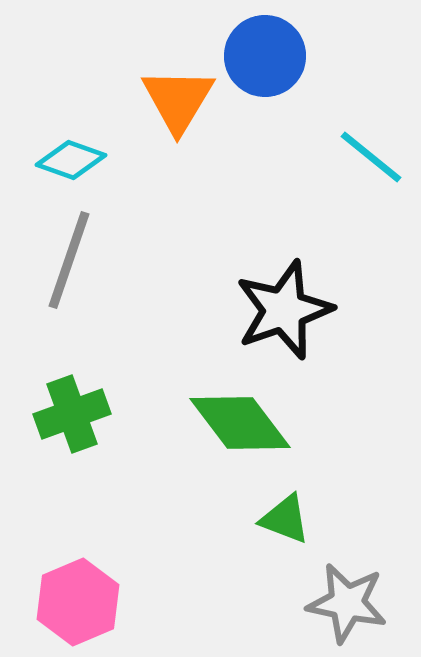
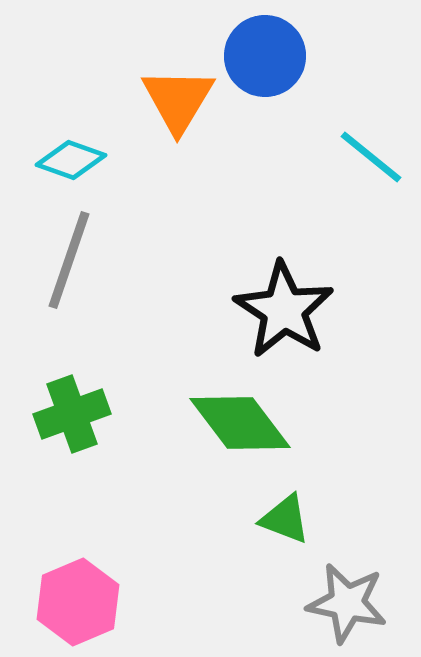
black star: rotated 20 degrees counterclockwise
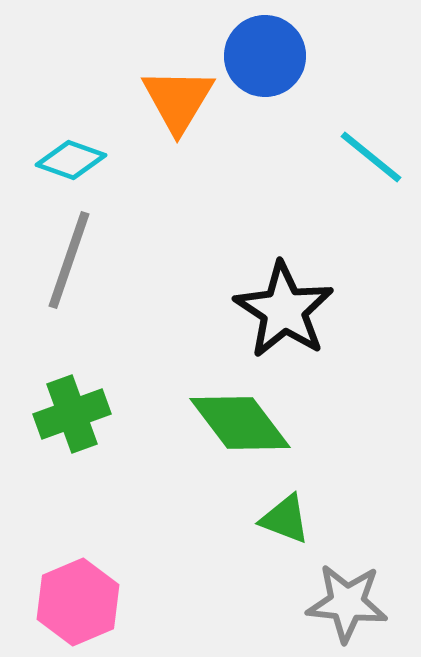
gray star: rotated 6 degrees counterclockwise
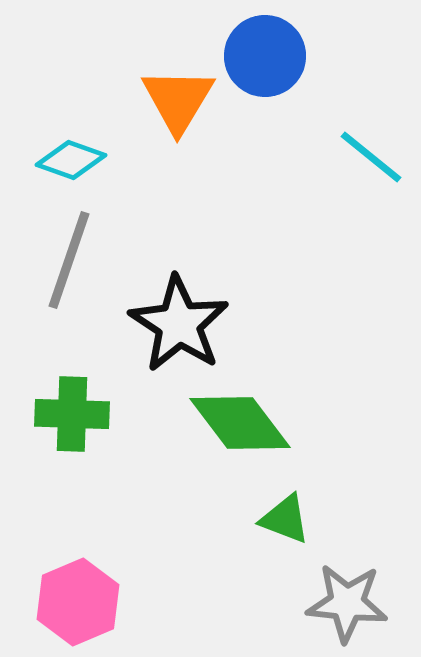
black star: moved 105 px left, 14 px down
green cross: rotated 22 degrees clockwise
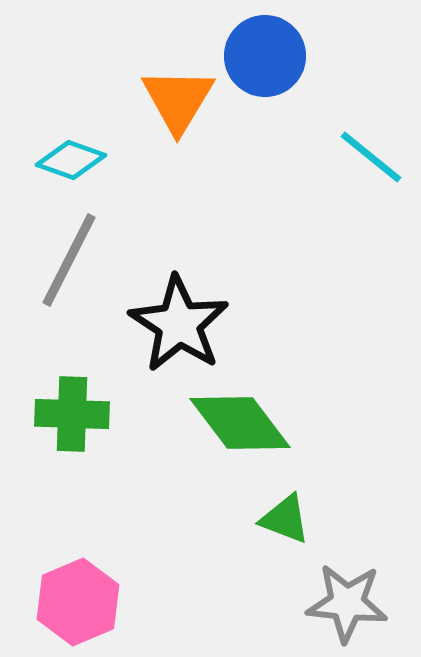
gray line: rotated 8 degrees clockwise
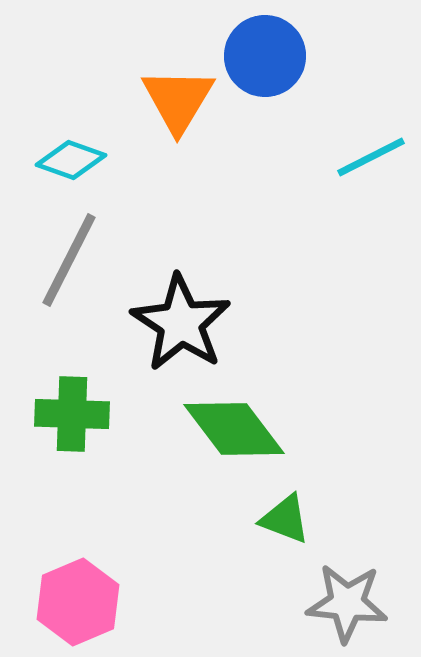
cyan line: rotated 66 degrees counterclockwise
black star: moved 2 px right, 1 px up
green diamond: moved 6 px left, 6 px down
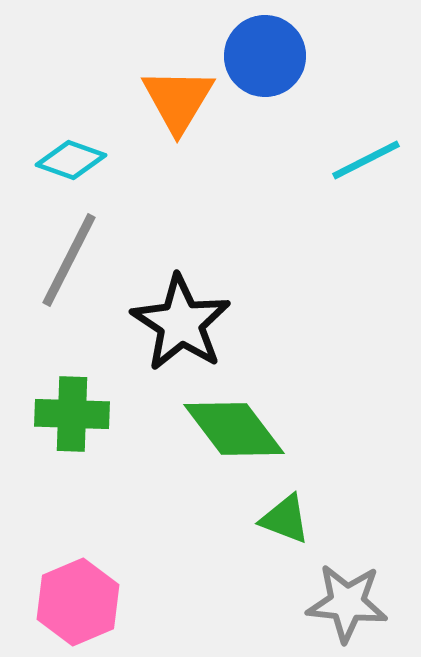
cyan line: moved 5 px left, 3 px down
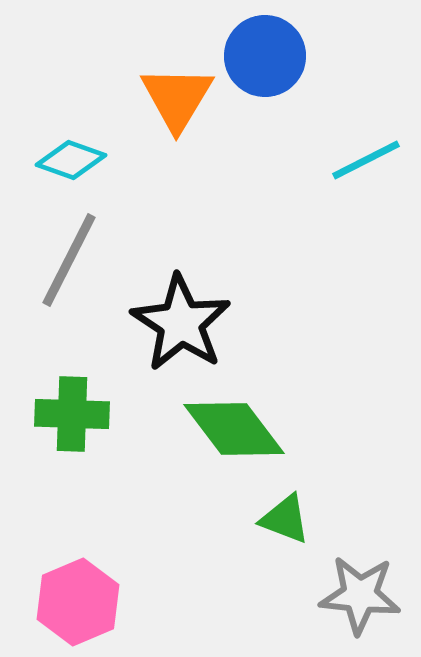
orange triangle: moved 1 px left, 2 px up
gray star: moved 13 px right, 8 px up
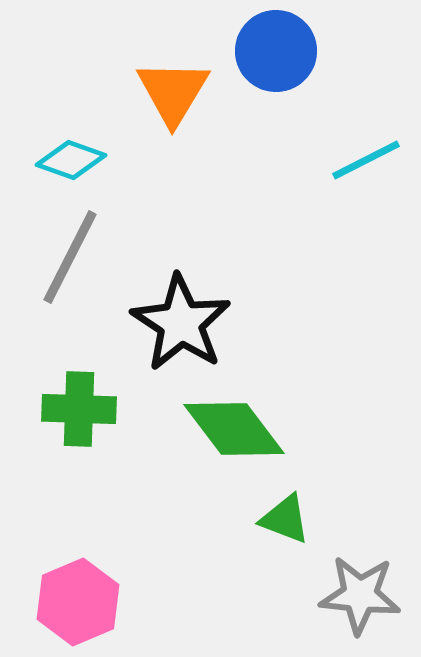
blue circle: moved 11 px right, 5 px up
orange triangle: moved 4 px left, 6 px up
gray line: moved 1 px right, 3 px up
green cross: moved 7 px right, 5 px up
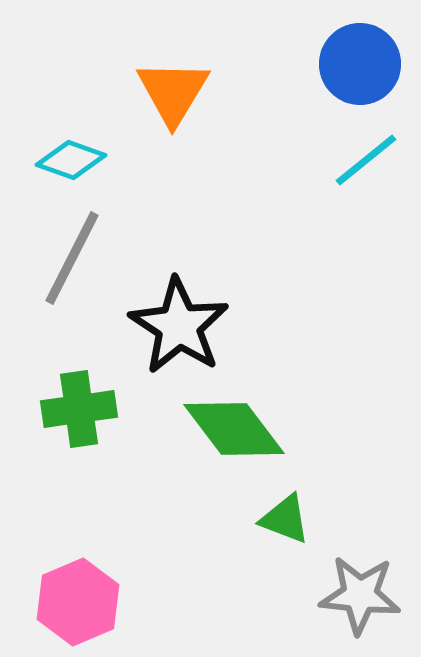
blue circle: moved 84 px right, 13 px down
cyan line: rotated 12 degrees counterclockwise
gray line: moved 2 px right, 1 px down
black star: moved 2 px left, 3 px down
green cross: rotated 10 degrees counterclockwise
